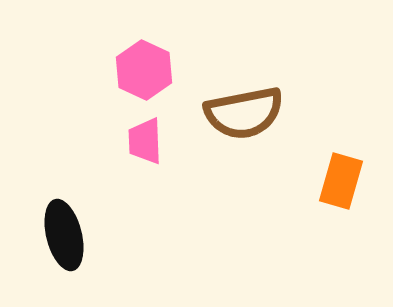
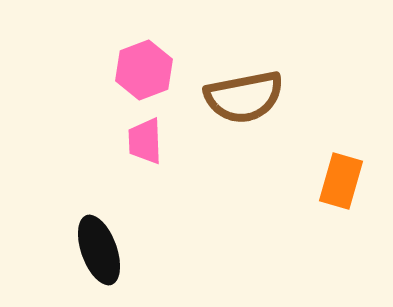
pink hexagon: rotated 14 degrees clockwise
brown semicircle: moved 16 px up
black ellipse: moved 35 px right, 15 px down; rotated 6 degrees counterclockwise
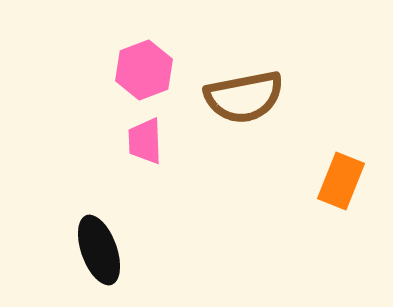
orange rectangle: rotated 6 degrees clockwise
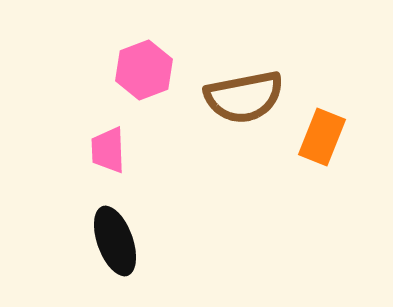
pink trapezoid: moved 37 px left, 9 px down
orange rectangle: moved 19 px left, 44 px up
black ellipse: moved 16 px right, 9 px up
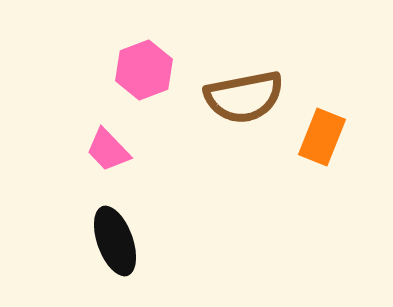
pink trapezoid: rotated 42 degrees counterclockwise
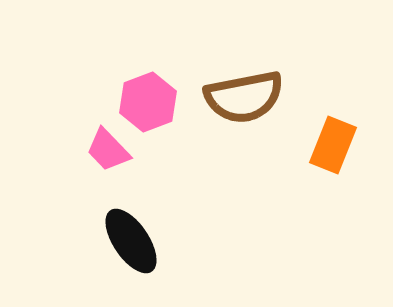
pink hexagon: moved 4 px right, 32 px down
orange rectangle: moved 11 px right, 8 px down
black ellipse: moved 16 px right; rotated 14 degrees counterclockwise
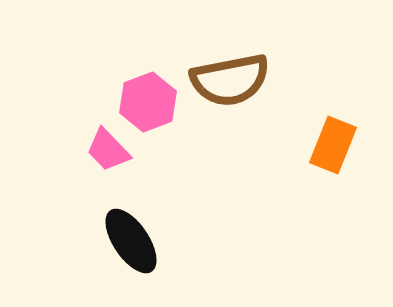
brown semicircle: moved 14 px left, 17 px up
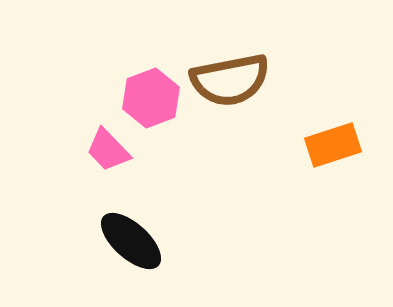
pink hexagon: moved 3 px right, 4 px up
orange rectangle: rotated 50 degrees clockwise
black ellipse: rotated 14 degrees counterclockwise
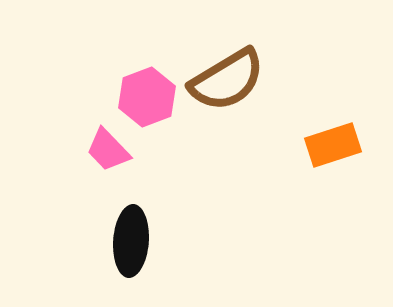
brown semicircle: moved 3 px left; rotated 20 degrees counterclockwise
pink hexagon: moved 4 px left, 1 px up
black ellipse: rotated 52 degrees clockwise
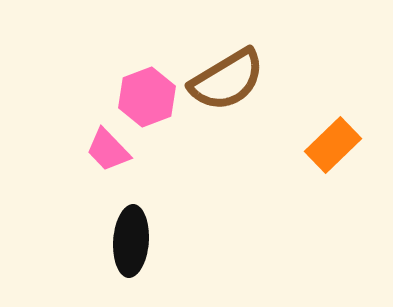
orange rectangle: rotated 26 degrees counterclockwise
